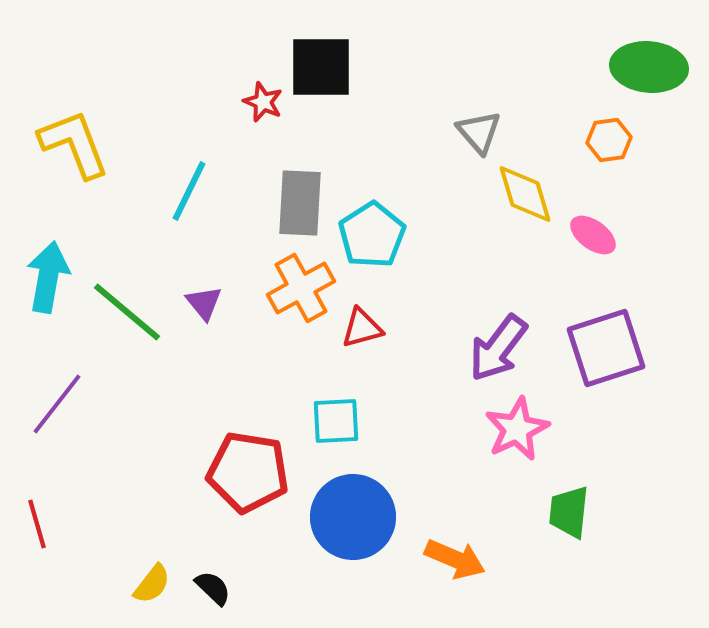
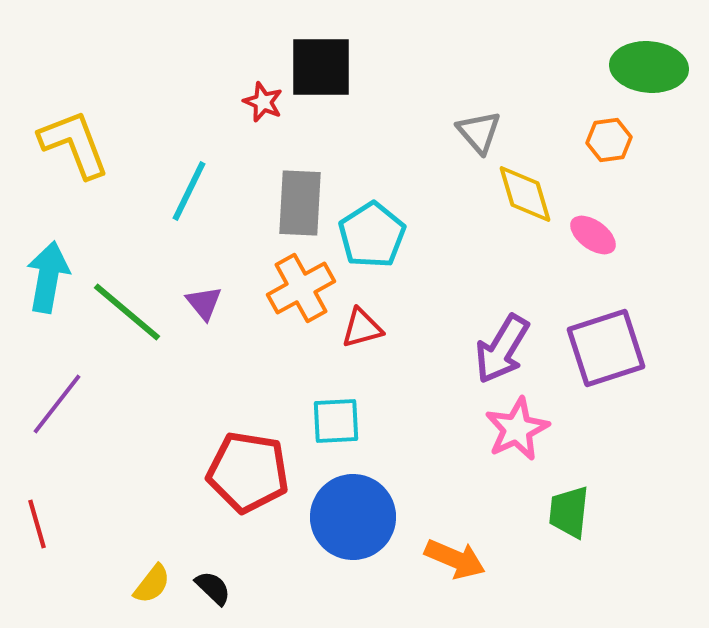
purple arrow: moved 4 px right, 1 px down; rotated 6 degrees counterclockwise
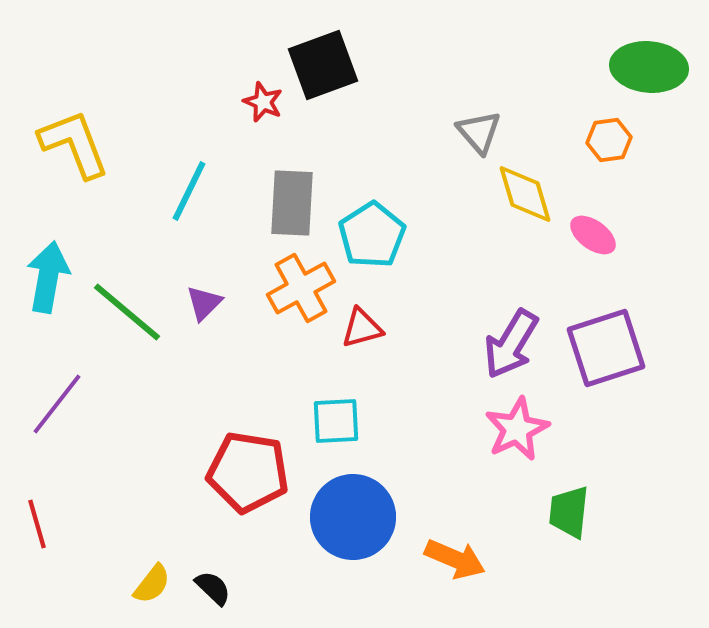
black square: moved 2 px right, 2 px up; rotated 20 degrees counterclockwise
gray rectangle: moved 8 px left
purple triangle: rotated 24 degrees clockwise
purple arrow: moved 9 px right, 5 px up
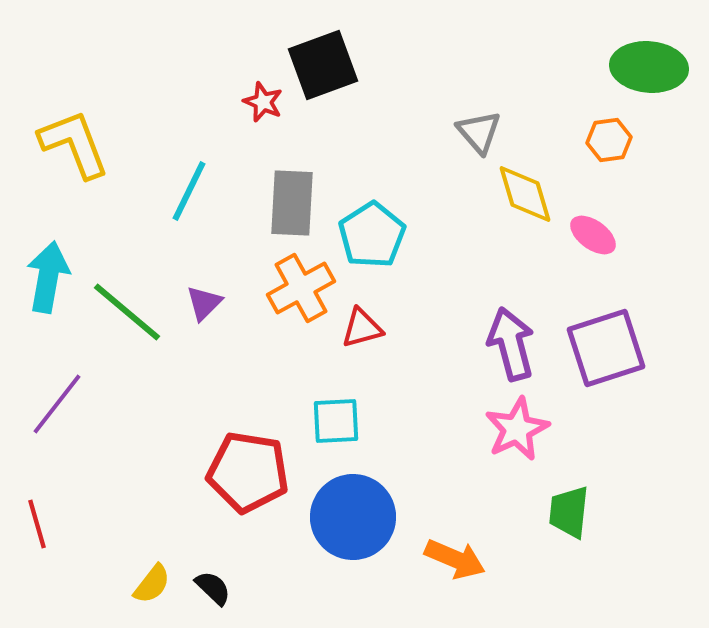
purple arrow: rotated 134 degrees clockwise
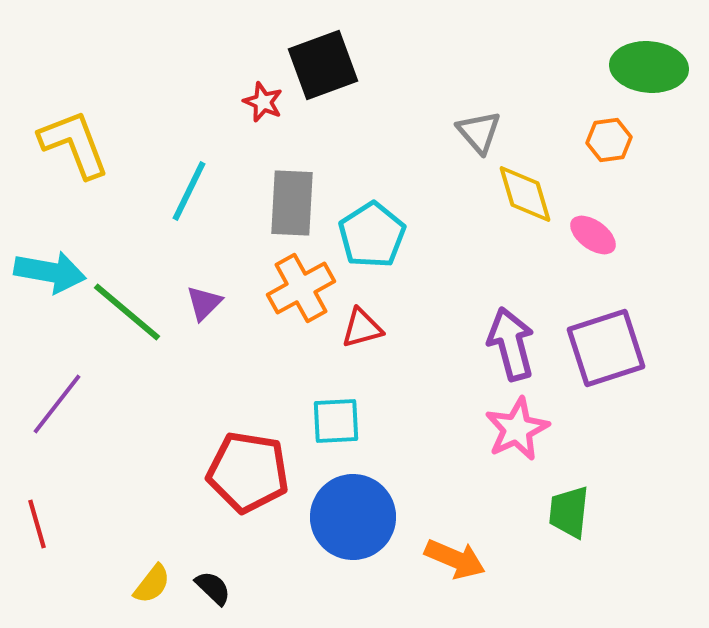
cyan arrow: moved 2 px right, 5 px up; rotated 90 degrees clockwise
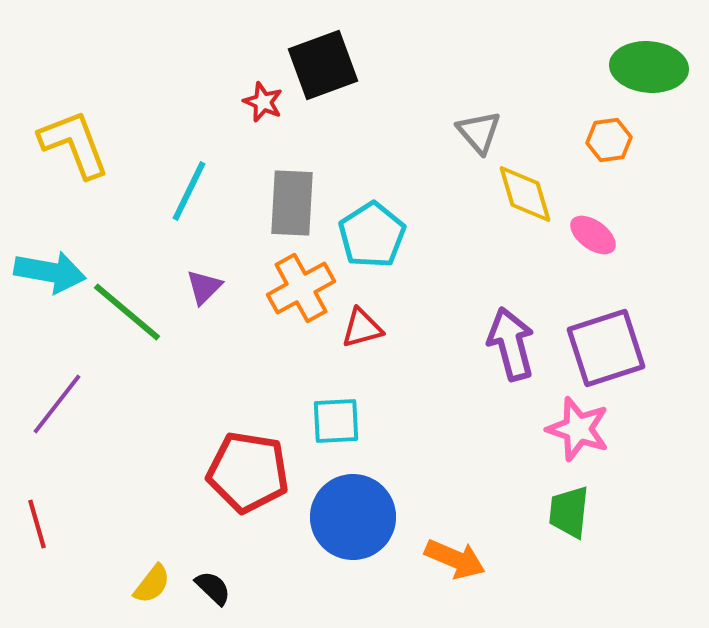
purple triangle: moved 16 px up
pink star: moved 61 px right; rotated 28 degrees counterclockwise
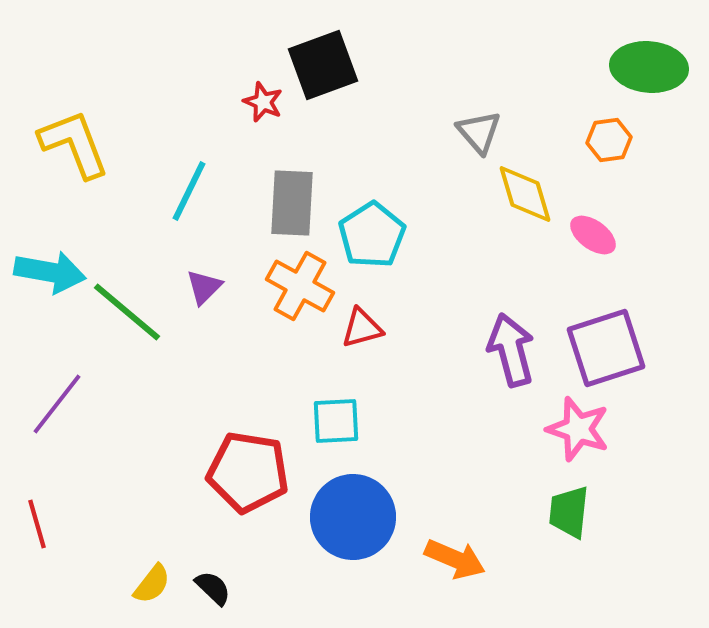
orange cross: moved 1 px left, 2 px up; rotated 32 degrees counterclockwise
purple arrow: moved 6 px down
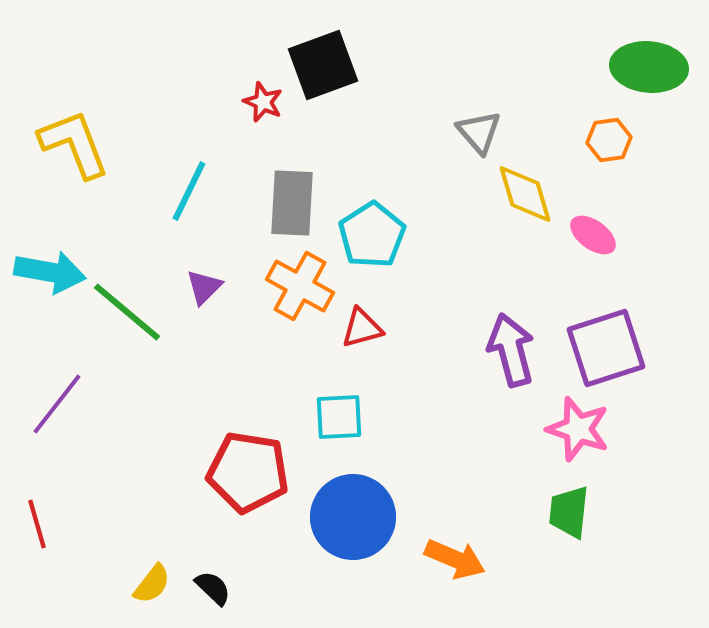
cyan square: moved 3 px right, 4 px up
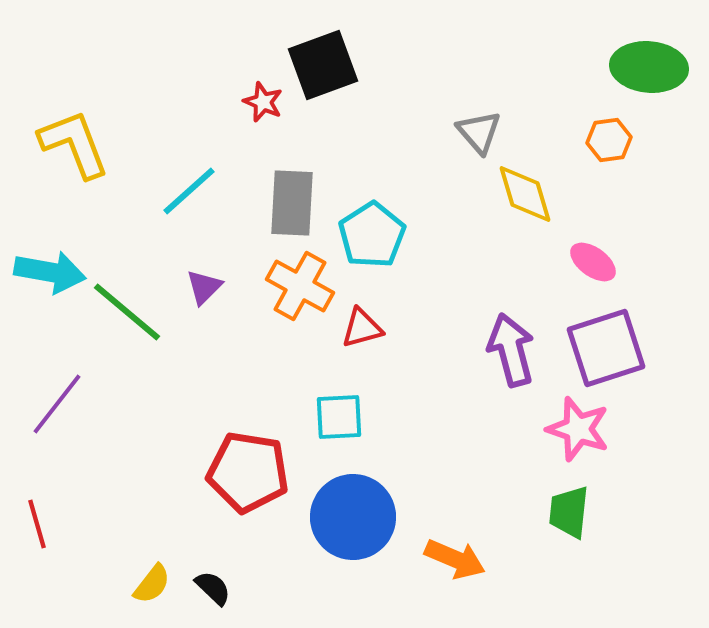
cyan line: rotated 22 degrees clockwise
pink ellipse: moved 27 px down
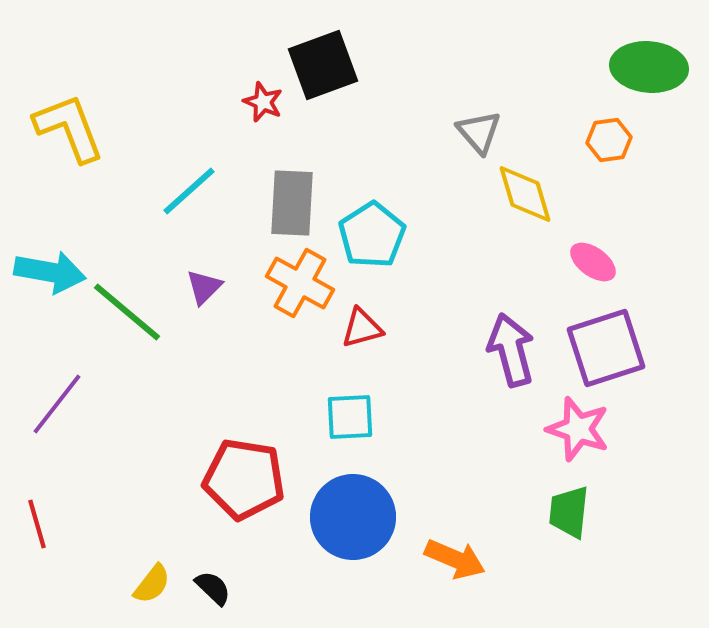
yellow L-shape: moved 5 px left, 16 px up
orange cross: moved 3 px up
cyan square: moved 11 px right
red pentagon: moved 4 px left, 7 px down
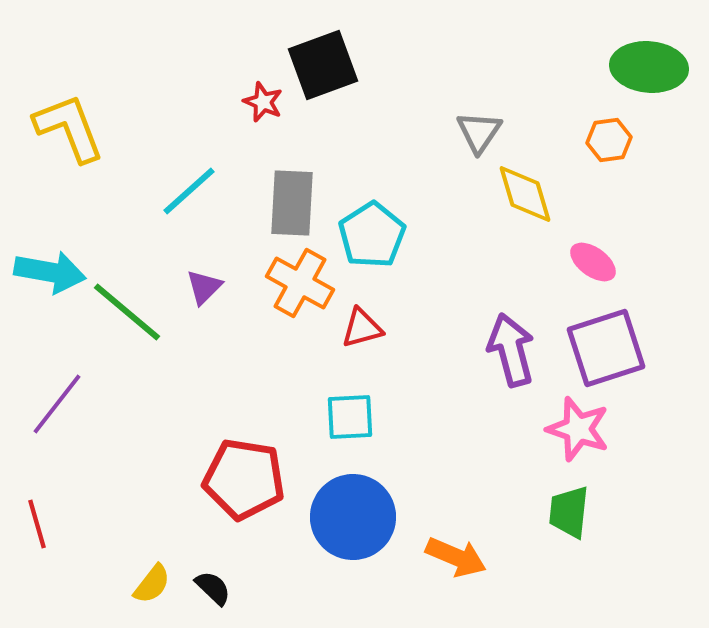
gray triangle: rotated 15 degrees clockwise
orange arrow: moved 1 px right, 2 px up
